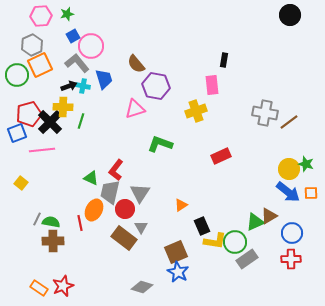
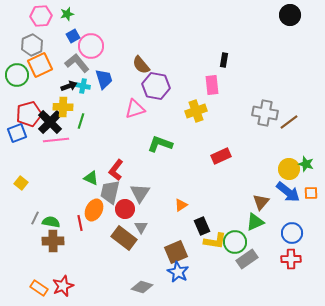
brown semicircle at (136, 64): moved 5 px right, 1 px down
pink line at (42, 150): moved 14 px right, 10 px up
brown triangle at (269, 216): moved 8 px left, 14 px up; rotated 18 degrees counterclockwise
gray line at (37, 219): moved 2 px left, 1 px up
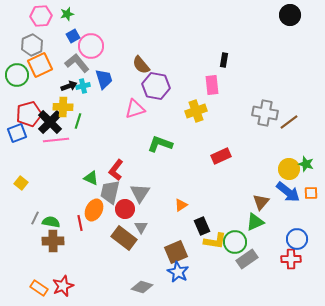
cyan cross at (83, 86): rotated 24 degrees counterclockwise
green line at (81, 121): moved 3 px left
blue circle at (292, 233): moved 5 px right, 6 px down
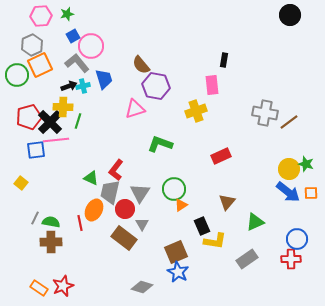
red pentagon at (29, 114): moved 3 px down
blue square at (17, 133): moved 19 px right, 17 px down; rotated 12 degrees clockwise
brown triangle at (261, 202): moved 34 px left
gray triangle at (141, 227): moved 1 px right, 3 px up
brown cross at (53, 241): moved 2 px left, 1 px down
green circle at (235, 242): moved 61 px left, 53 px up
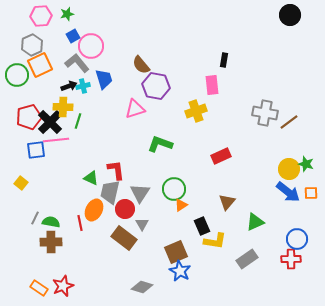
red L-shape at (116, 170): rotated 135 degrees clockwise
blue star at (178, 272): moved 2 px right, 1 px up
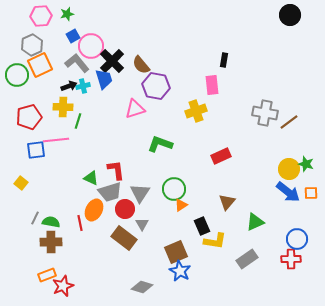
black cross at (50, 122): moved 62 px right, 61 px up
gray trapezoid at (110, 192): rotated 120 degrees counterclockwise
orange rectangle at (39, 288): moved 8 px right, 13 px up; rotated 54 degrees counterclockwise
